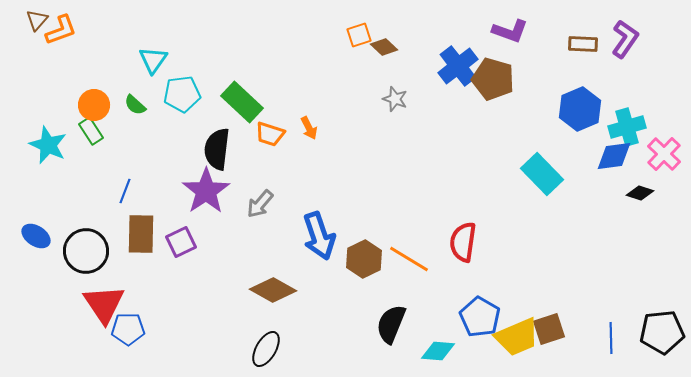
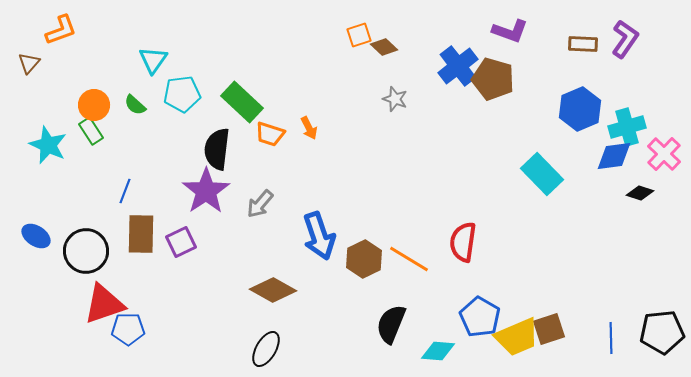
brown triangle at (37, 20): moved 8 px left, 43 px down
red triangle at (104, 304): rotated 45 degrees clockwise
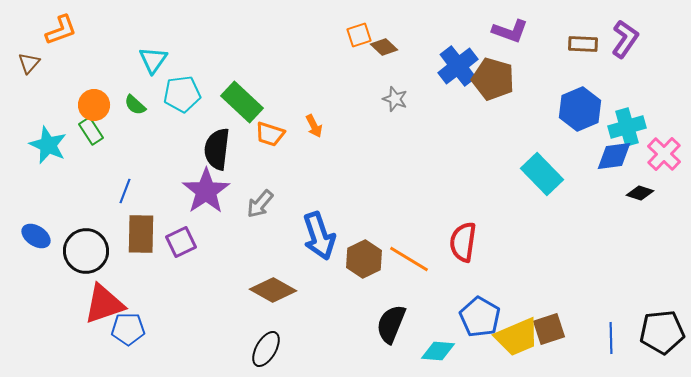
orange arrow at (309, 128): moved 5 px right, 2 px up
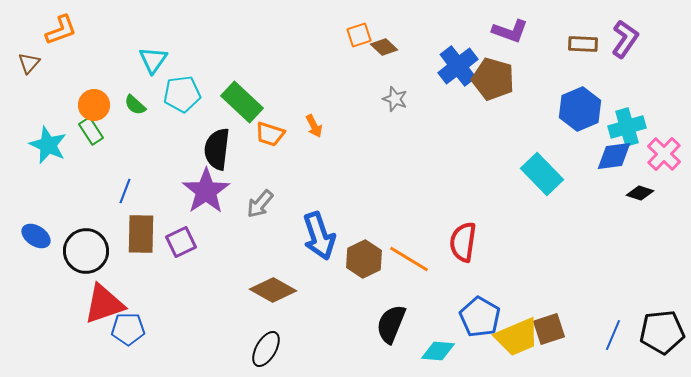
blue line at (611, 338): moved 2 px right, 3 px up; rotated 24 degrees clockwise
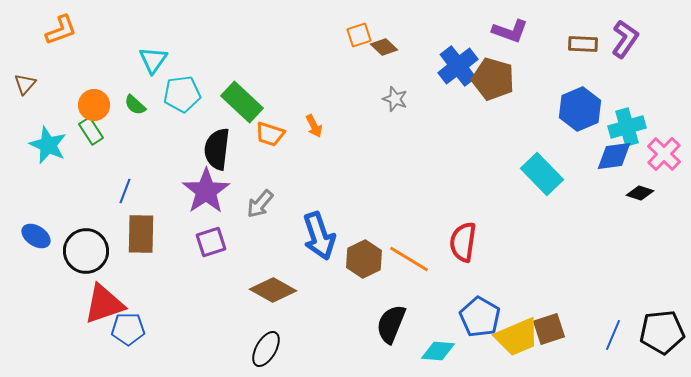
brown triangle at (29, 63): moved 4 px left, 21 px down
purple square at (181, 242): moved 30 px right; rotated 8 degrees clockwise
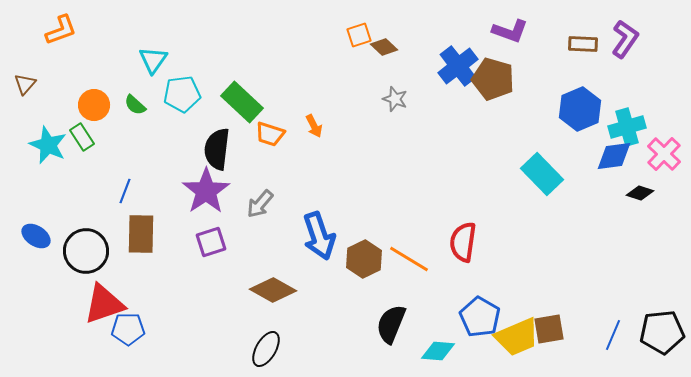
green rectangle at (91, 131): moved 9 px left, 6 px down
brown square at (549, 329): rotated 8 degrees clockwise
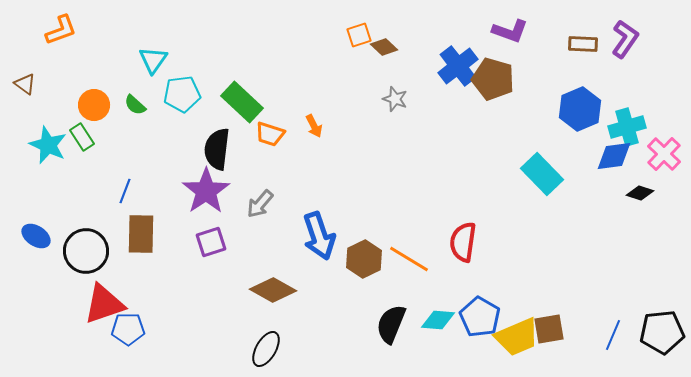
brown triangle at (25, 84): rotated 35 degrees counterclockwise
cyan diamond at (438, 351): moved 31 px up
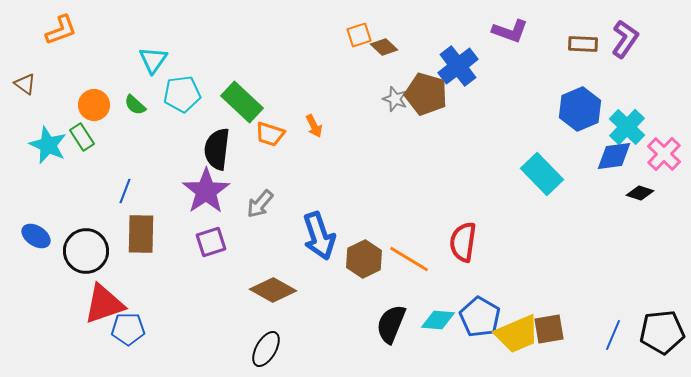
brown pentagon at (493, 79): moved 67 px left, 15 px down
cyan cross at (627, 127): rotated 30 degrees counterclockwise
yellow trapezoid at (517, 337): moved 3 px up
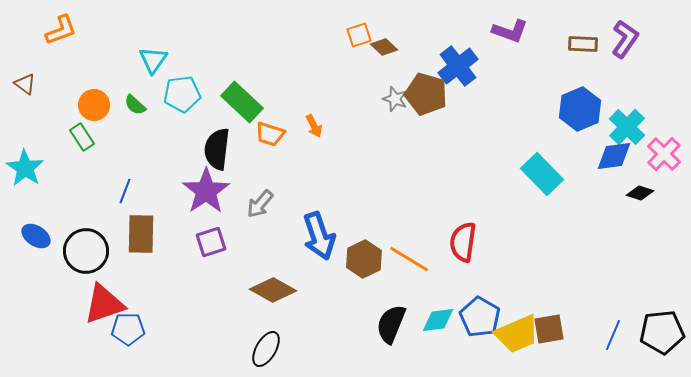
cyan star at (48, 145): moved 23 px left, 23 px down; rotated 9 degrees clockwise
cyan diamond at (438, 320): rotated 12 degrees counterclockwise
